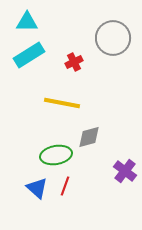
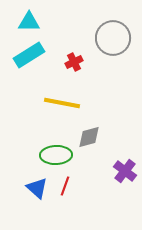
cyan triangle: moved 2 px right
green ellipse: rotated 8 degrees clockwise
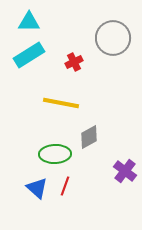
yellow line: moved 1 px left
gray diamond: rotated 15 degrees counterclockwise
green ellipse: moved 1 px left, 1 px up
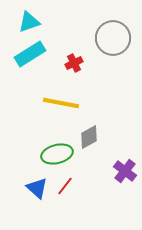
cyan triangle: rotated 20 degrees counterclockwise
cyan rectangle: moved 1 px right, 1 px up
red cross: moved 1 px down
green ellipse: moved 2 px right; rotated 12 degrees counterclockwise
red line: rotated 18 degrees clockwise
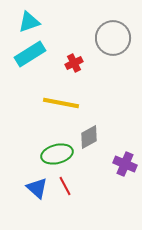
purple cross: moved 7 px up; rotated 15 degrees counterclockwise
red line: rotated 66 degrees counterclockwise
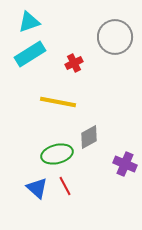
gray circle: moved 2 px right, 1 px up
yellow line: moved 3 px left, 1 px up
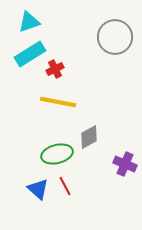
red cross: moved 19 px left, 6 px down
blue triangle: moved 1 px right, 1 px down
